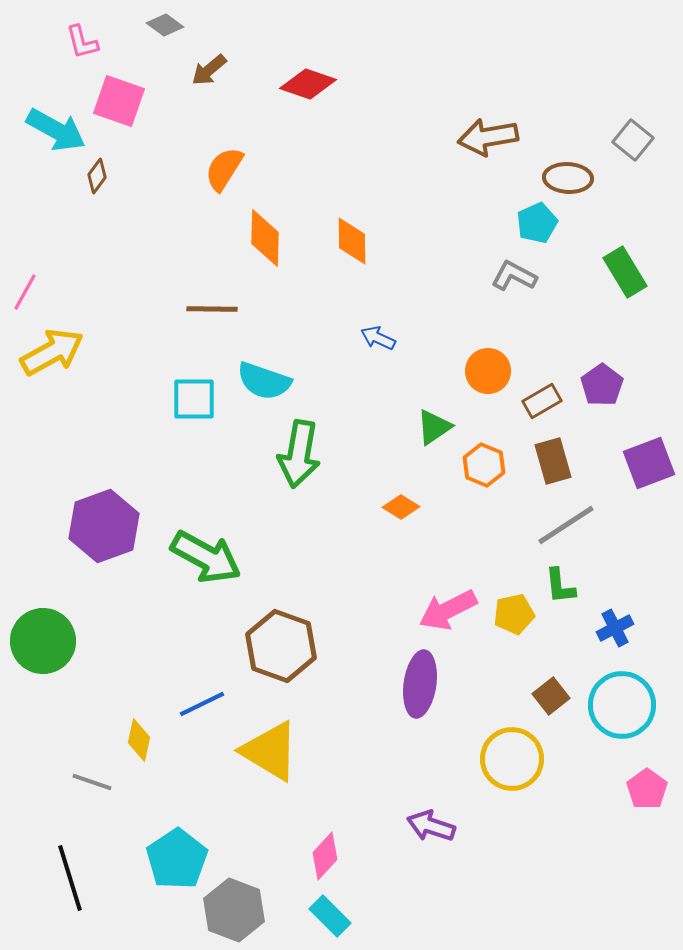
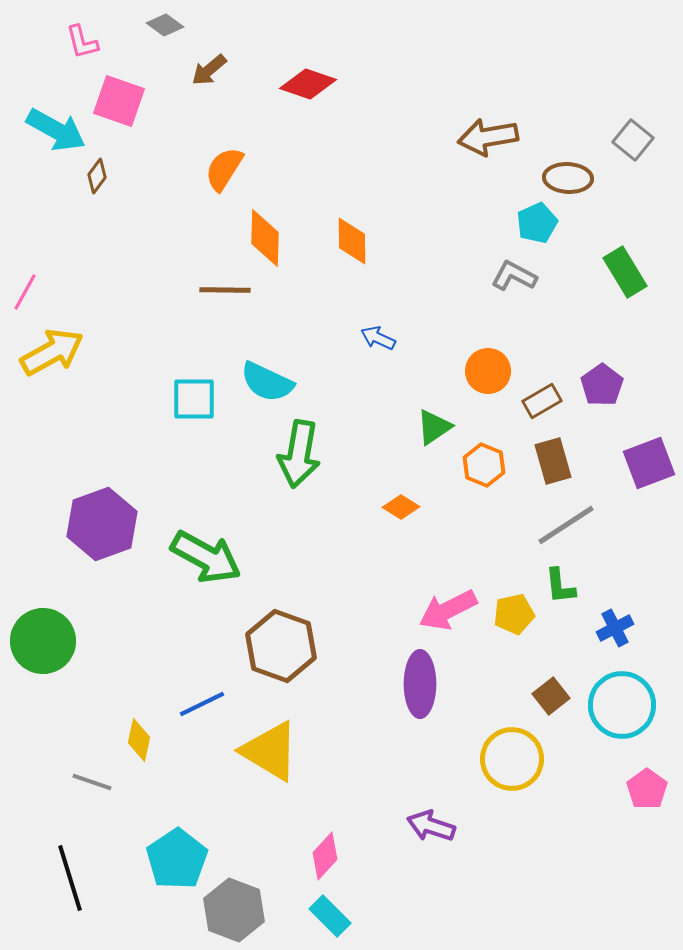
brown line at (212, 309): moved 13 px right, 19 px up
cyan semicircle at (264, 381): moved 3 px right, 1 px down; rotated 6 degrees clockwise
purple hexagon at (104, 526): moved 2 px left, 2 px up
purple ellipse at (420, 684): rotated 8 degrees counterclockwise
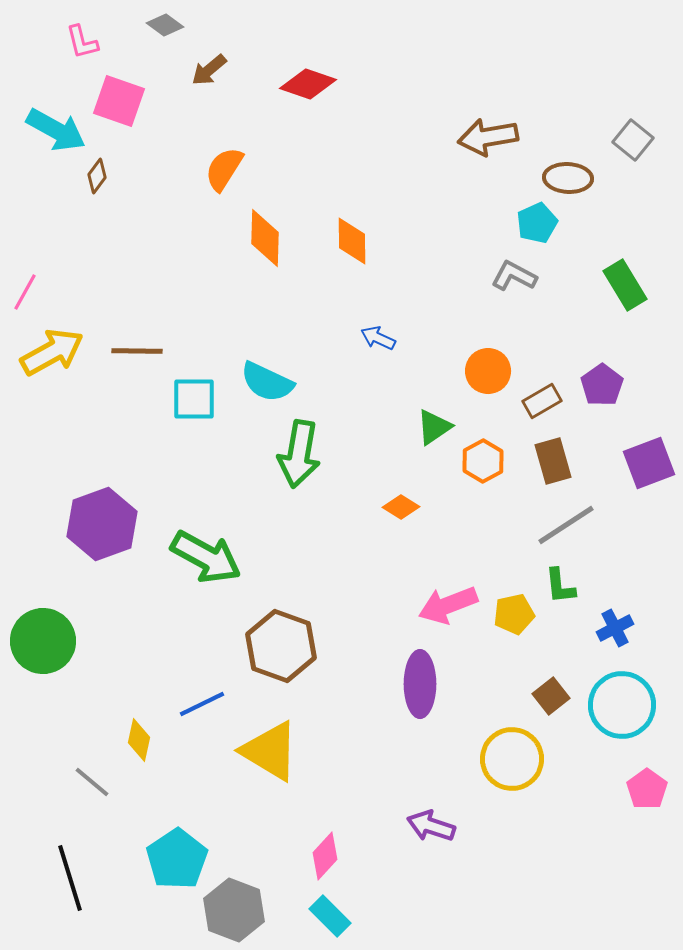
green rectangle at (625, 272): moved 13 px down
brown line at (225, 290): moved 88 px left, 61 px down
orange hexagon at (484, 465): moved 1 px left, 4 px up; rotated 9 degrees clockwise
pink arrow at (448, 610): moved 5 px up; rotated 6 degrees clockwise
gray line at (92, 782): rotated 21 degrees clockwise
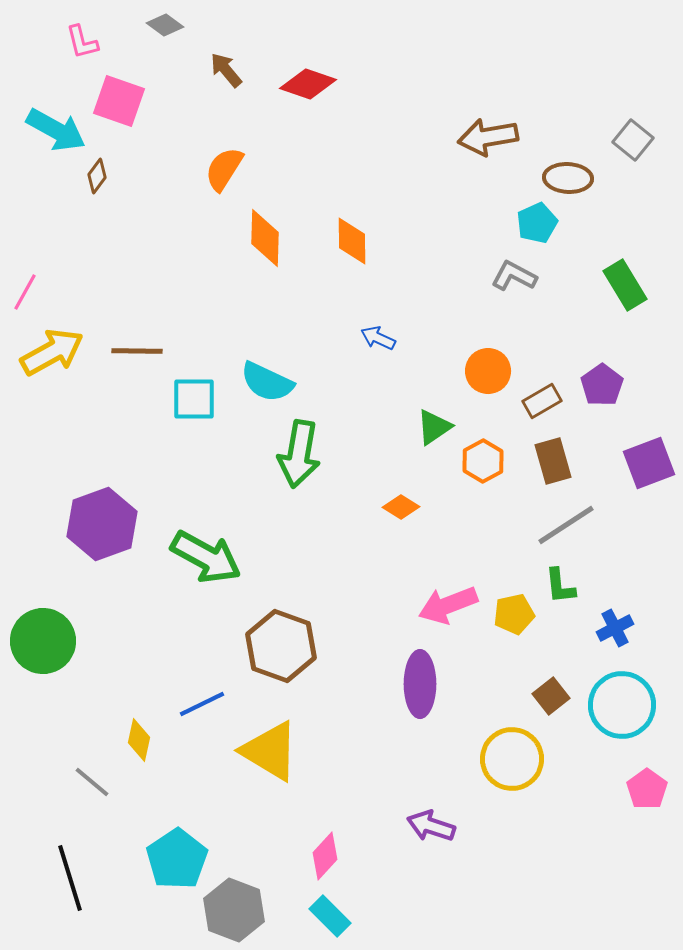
brown arrow at (209, 70): moved 17 px right; rotated 90 degrees clockwise
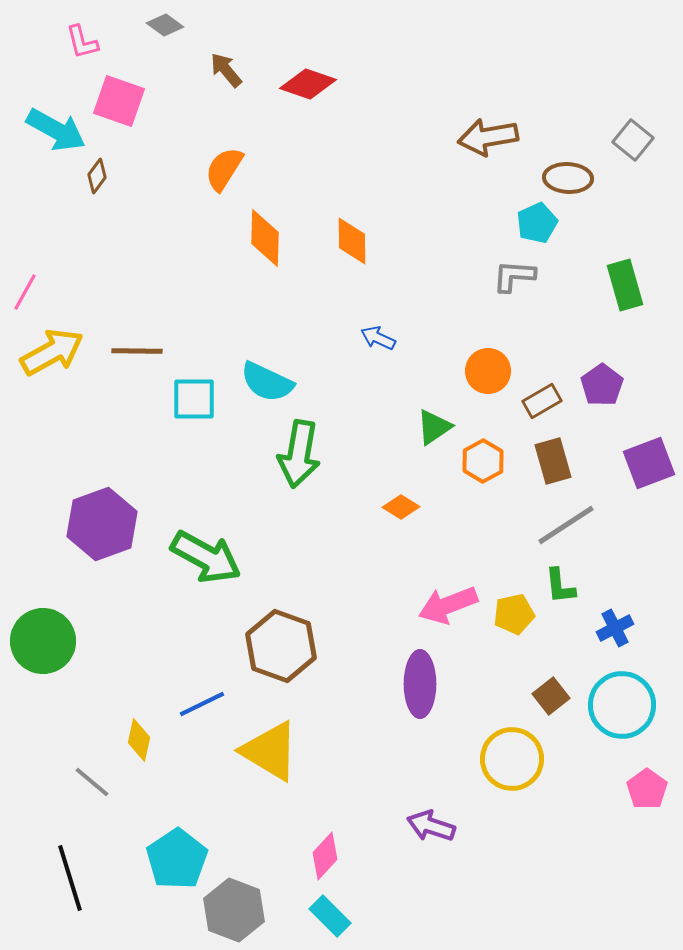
gray L-shape at (514, 276): rotated 24 degrees counterclockwise
green rectangle at (625, 285): rotated 15 degrees clockwise
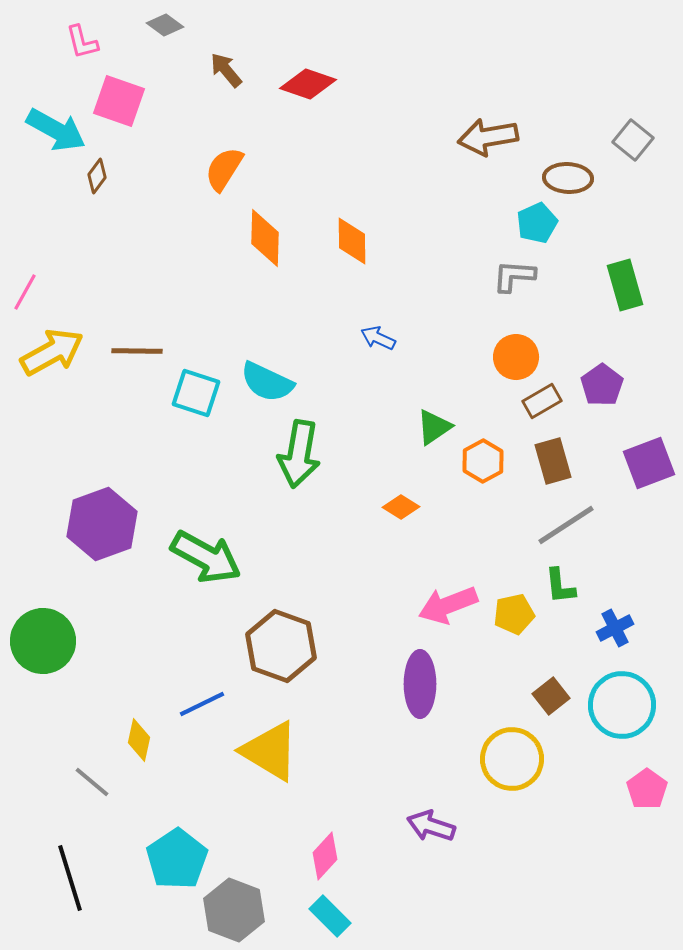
orange circle at (488, 371): moved 28 px right, 14 px up
cyan square at (194, 399): moved 2 px right, 6 px up; rotated 18 degrees clockwise
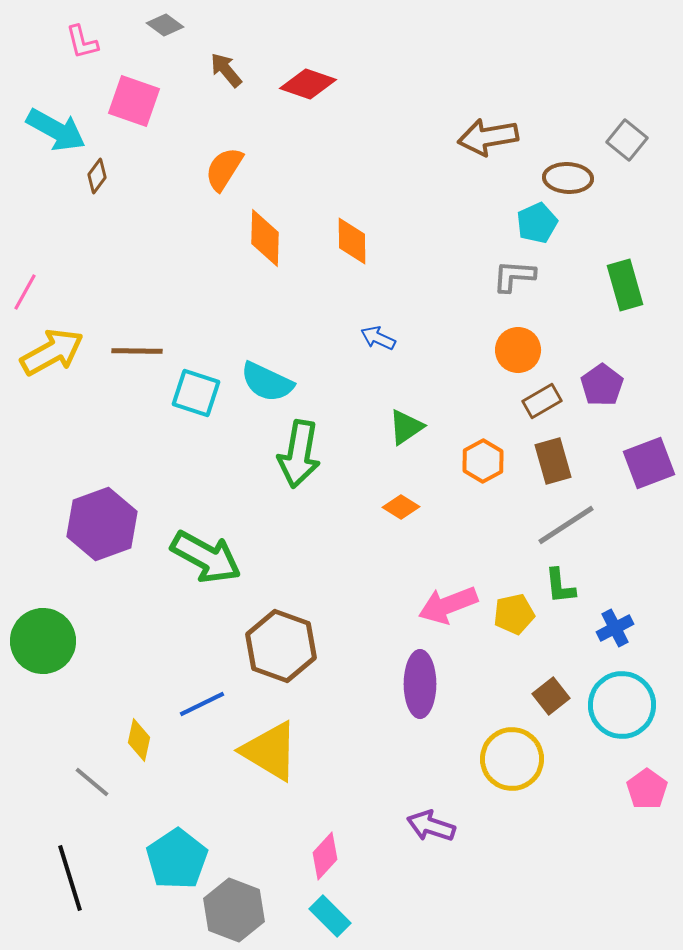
pink square at (119, 101): moved 15 px right
gray square at (633, 140): moved 6 px left
orange circle at (516, 357): moved 2 px right, 7 px up
green triangle at (434, 427): moved 28 px left
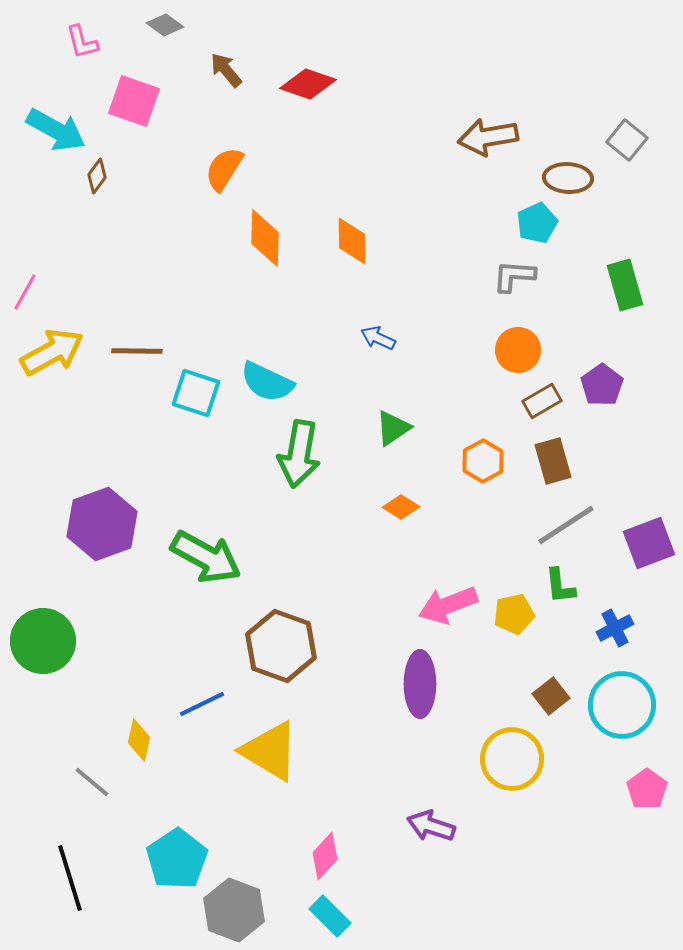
green triangle at (406, 427): moved 13 px left, 1 px down
purple square at (649, 463): moved 80 px down
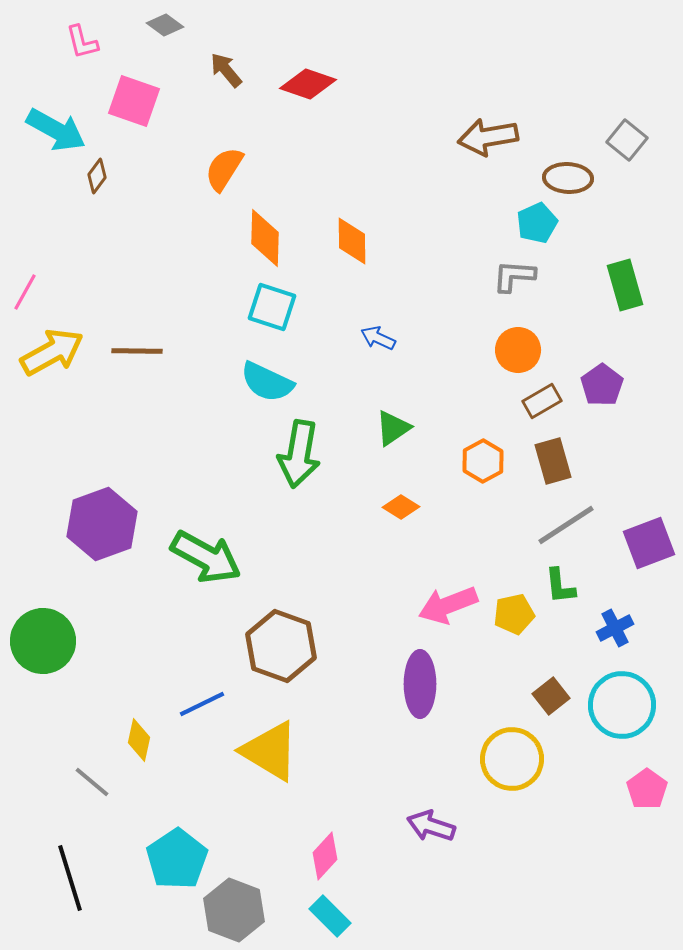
cyan square at (196, 393): moved 76 px right, 86 px up
